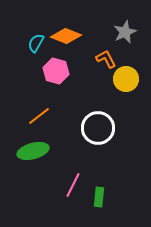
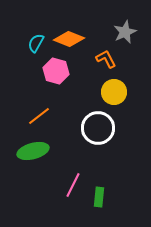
orange diamond: moved 3 px right, 3 px down
yellow circle: moved 12 px left, 13 px down
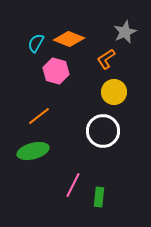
orange L-shape: rotated 95 degrees counterclockwise
white circle: moved 5 px right, 3 px down
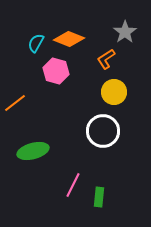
gray star: rotated 10 degrees counterclockwise
orange line: moved 24 px left, 13 px up
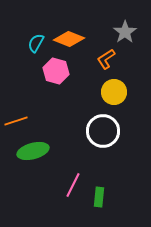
orange line: moved 1 px right, 18 px down; rotated 20 degrees clockwise
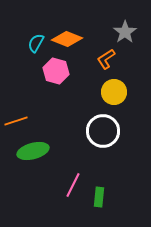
orange diamond: moved 2 px left
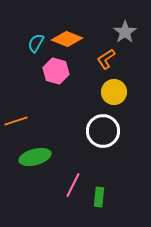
green ellipse: moved 2 px right, 6 px down
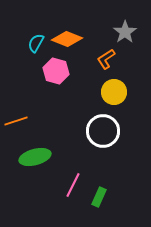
green rectangle: rotated 18 degrees clockwise
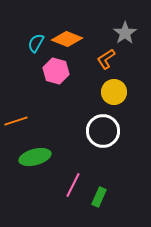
gray star: moved 1 px down
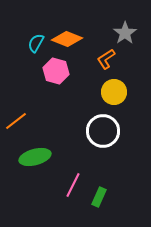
orange line: rotated 20 degrees counterclockwise
